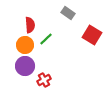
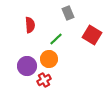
gray rectangle: rotated 32 degrees clockwise
green line: moved 10 px right
orange circle: moved 24 px right, 14 px down
purple circle: moved 2 px right
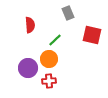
red square: rotated 18 degrees counterclockwise
green line: moved 1 px left, 1 px down
purple circle: moved 1 px right, 2 px down
red cross: moved 5 px right, 1 px down; rotated 24 degrees clockwise
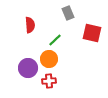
red square: moved 2 px up
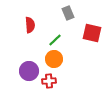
orange circle: moved 5 px right
purple circle: moved 1 px right, 3 px down
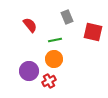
gray rectangle: moved 1 px left, 4 px down
red semicircle: rotated 35 degrees counterclockwise
red square: moved 1 px right, 1 px up
green line: rotated 32 degrees clockwise
red cross: rotated 24 degrees counterclockwise
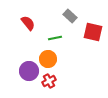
gray rectangle: moved 3 px right, 1 px up; rotated 24 degrees counterclockwise
red semicircle: moved 2 px left, 2 px up
green line: moved 2 px up
orange circle: moved 6 px left
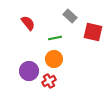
orange circle: moved 6 px right
